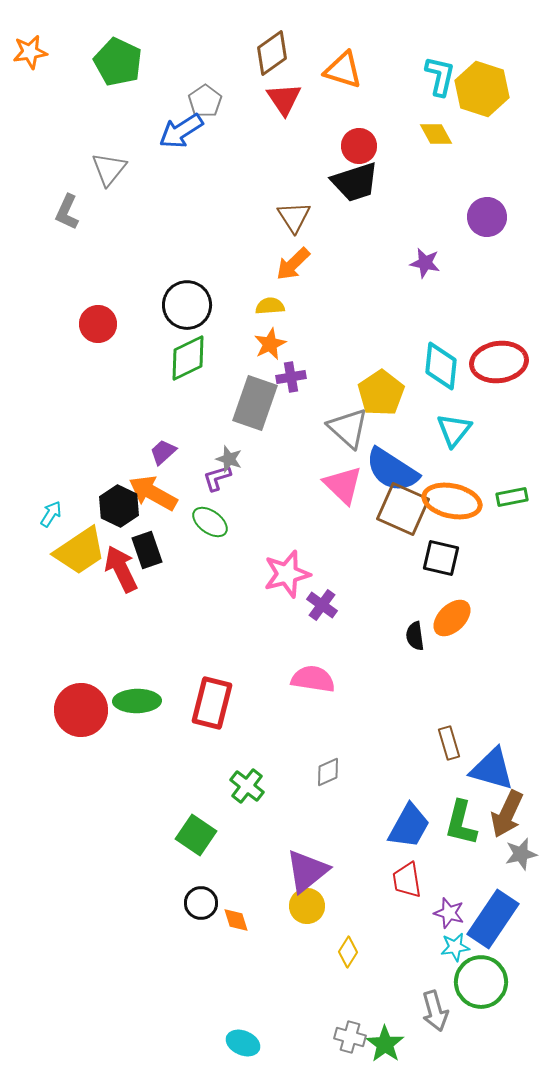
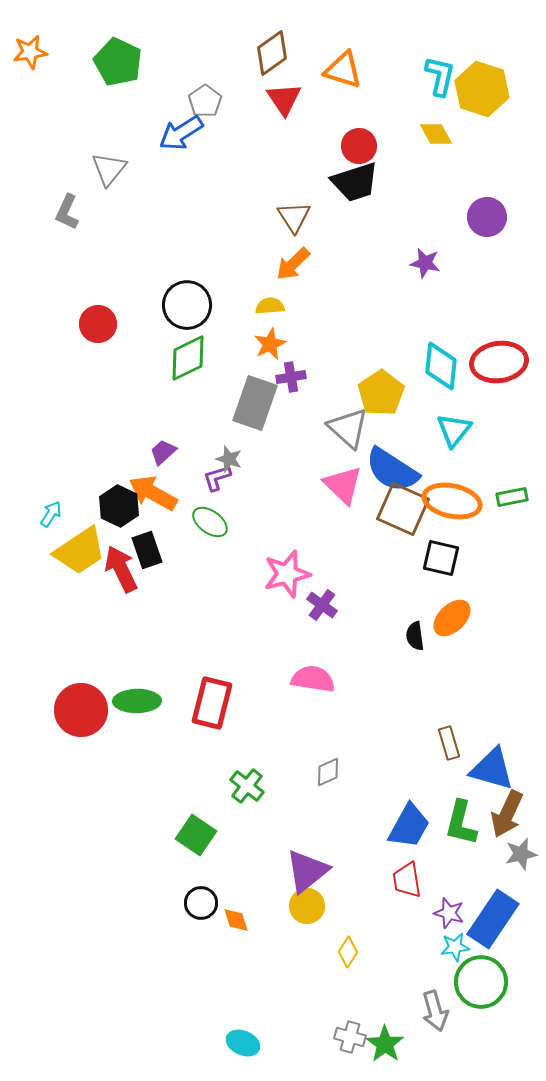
blue arrow at (181, 131): moved 2 px down
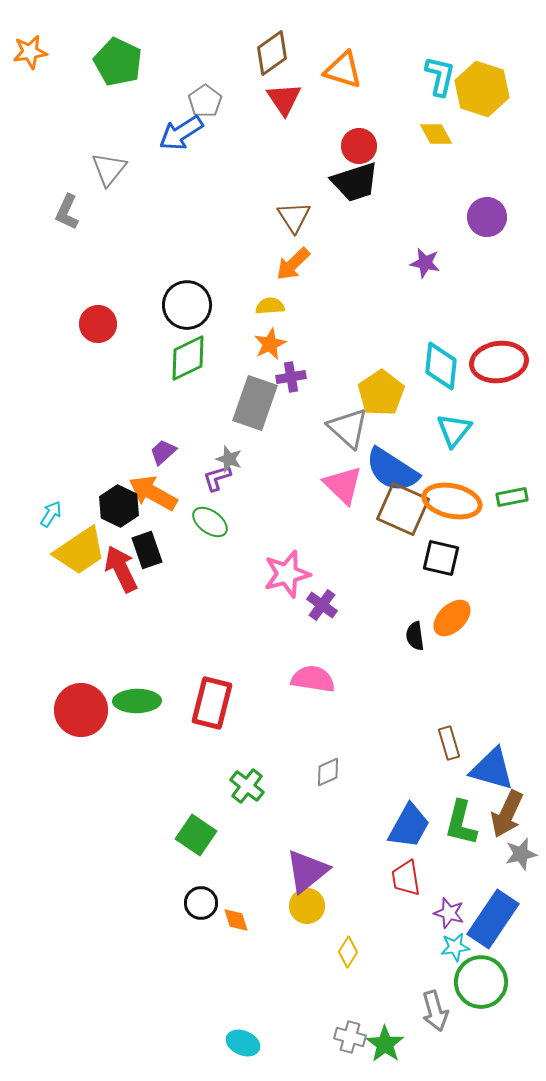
red trapezoid at (407, 880): moved 1 px left, 2 px up
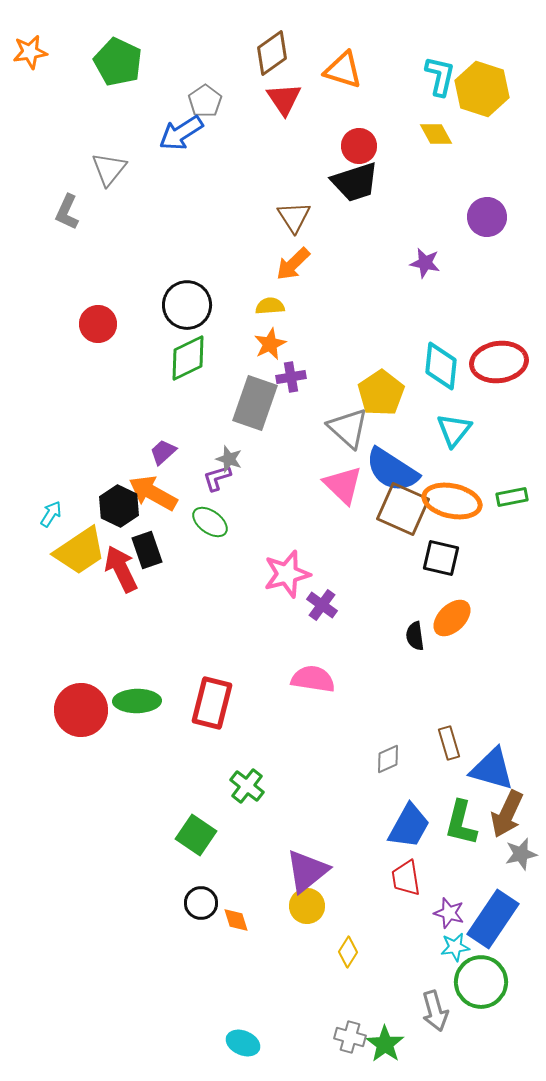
gray diamond at (328, 772): moved 60 px right, 13 px up
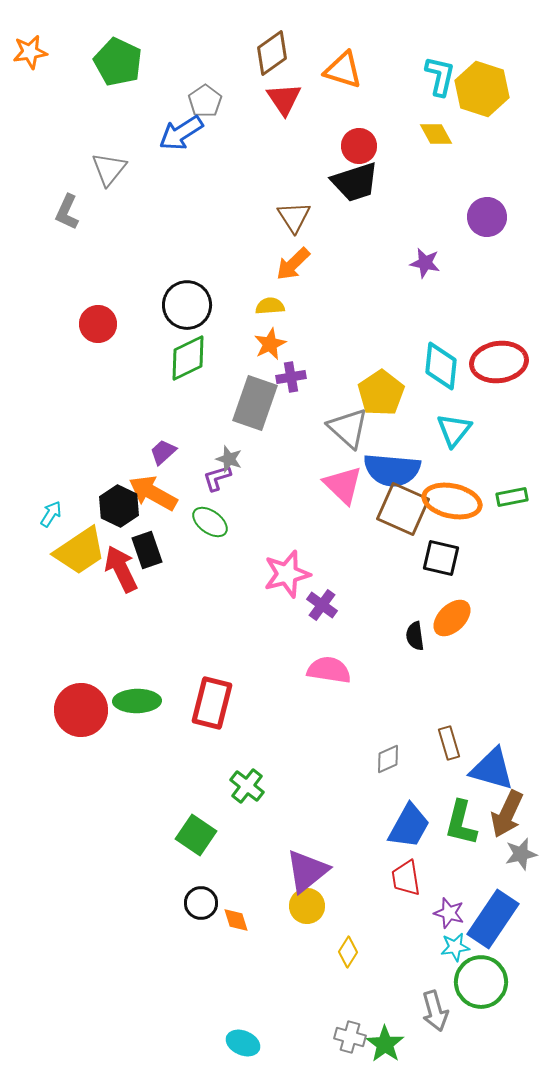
blue semicircle at (392, 470): rotated 28 degrees counterclockwise
pink semicircle at (313, 679): moved 16 px right, 9 px up
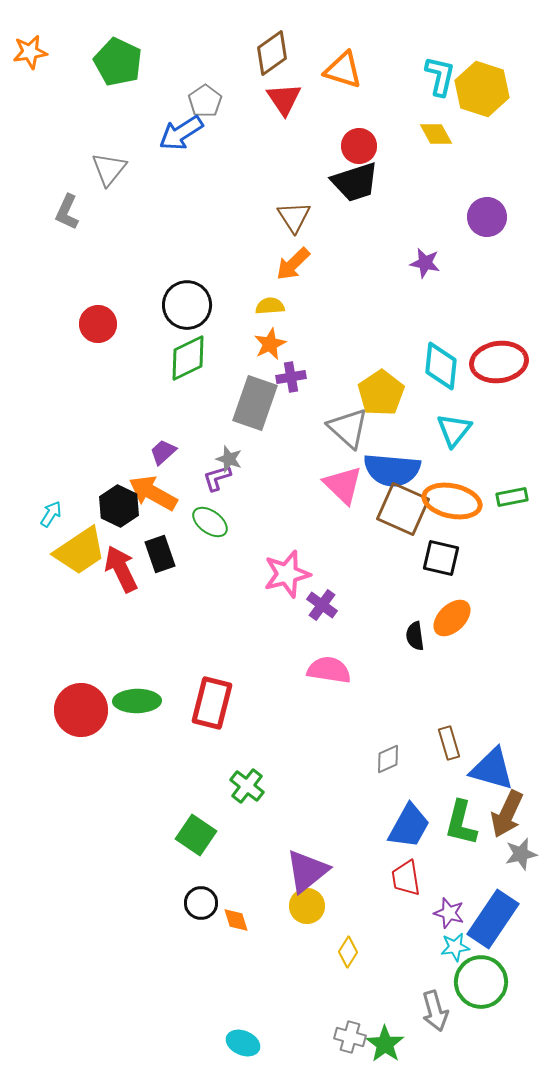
black rectangle at (147, 550): moved 13 px right, 4 px down
